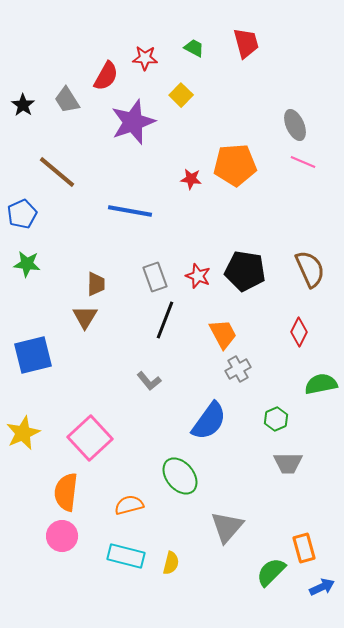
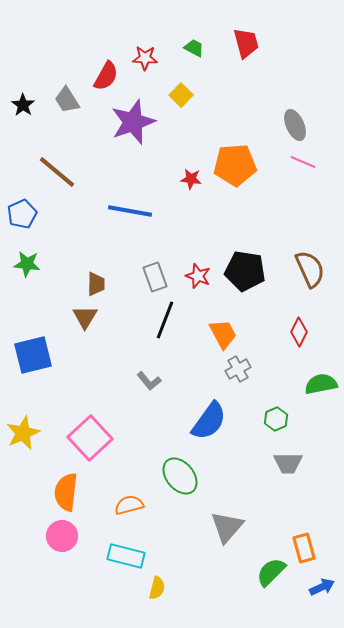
yellow semicircle at (171, 563): moved 14 px left, 25 px down
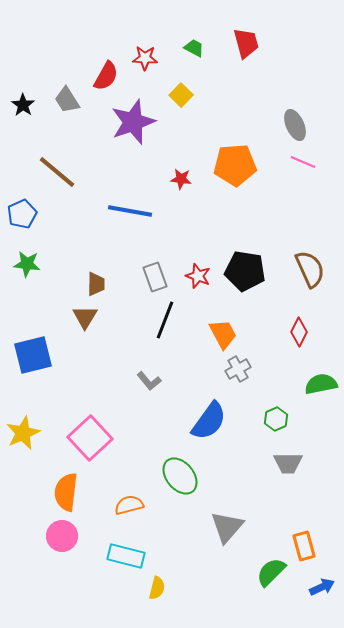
red star at (191, 179): moved 10 px left
orange rectangle at (304, 548): moved 2 px up
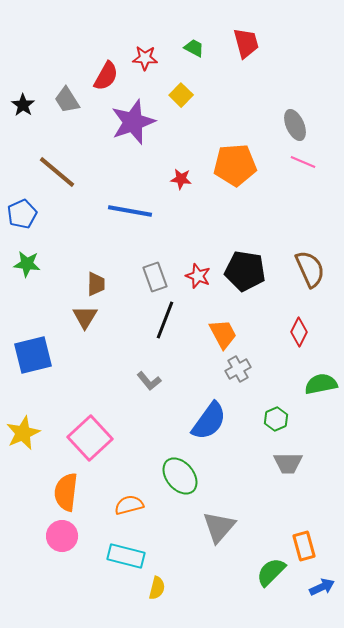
gray triangle at (227, 527): moved 8 px left
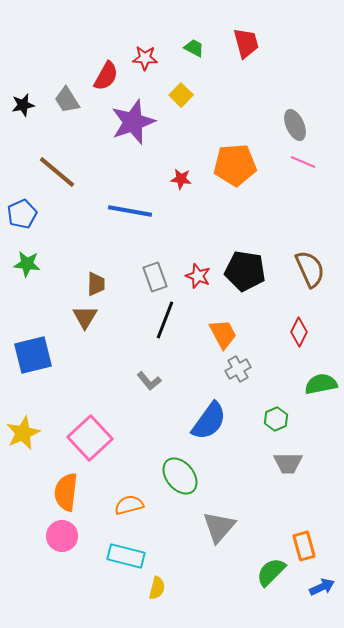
black star at (23, 105): rotated 25 degrees clockwise
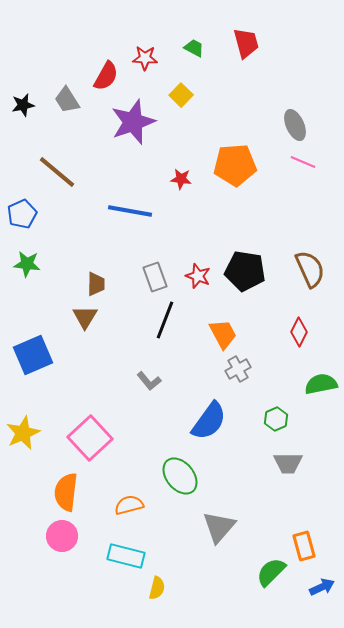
blue square at (33, 355): rotated 9 degrees counterclockwise
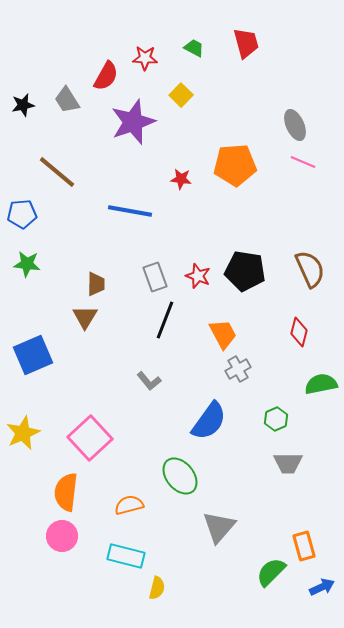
blue pentagon at (22, 214): rotated 20 degrees clockwise
red diamond at (299, 332): rotated 12 degrees counterclockwise
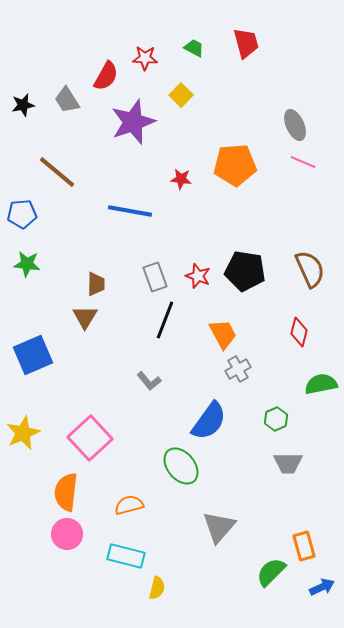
green ellipse at (180, 476): moved 1 px right, 10 px up
pink circle at (62, 536): moved 5 px right, 2 px up
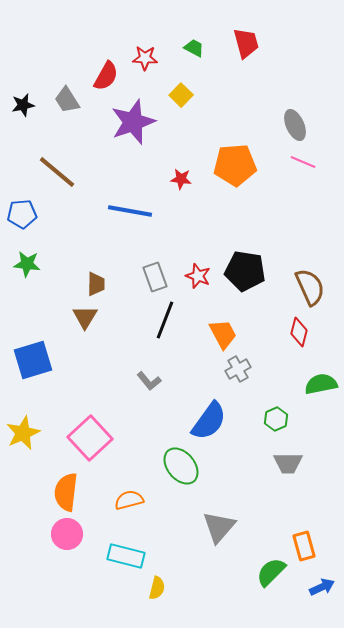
brown semicircle at (310, 269): moved 18 px down
blue square at (33, 355): moved 5 px down; rotated 6 degrees clockwise
orange semicircle at (129, 505): moved 5 px up
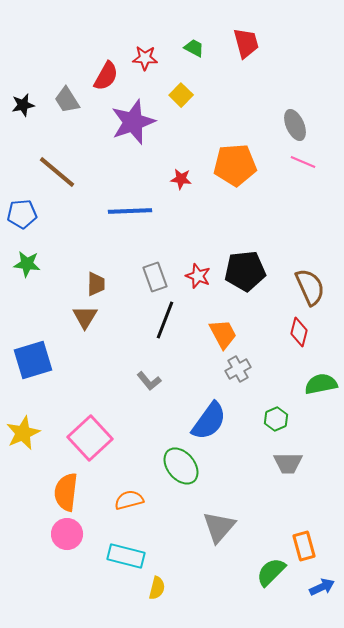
blue line at (130, 211): rotated 12 degrees counterclockwise
black pentagon at (245, 271): rotated 15 degrees counterclockwise
